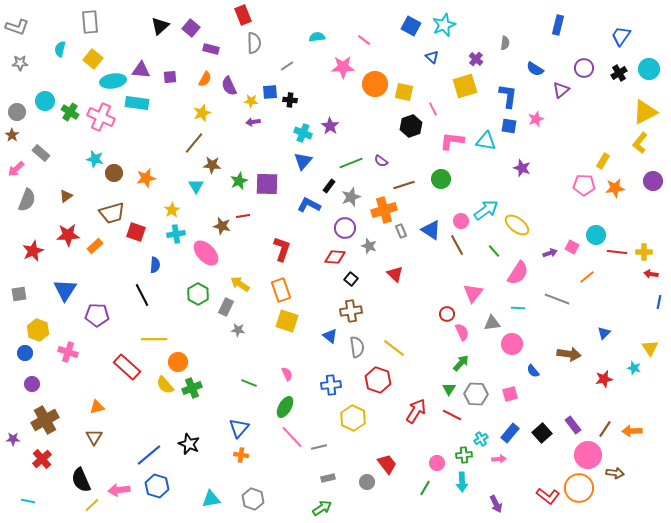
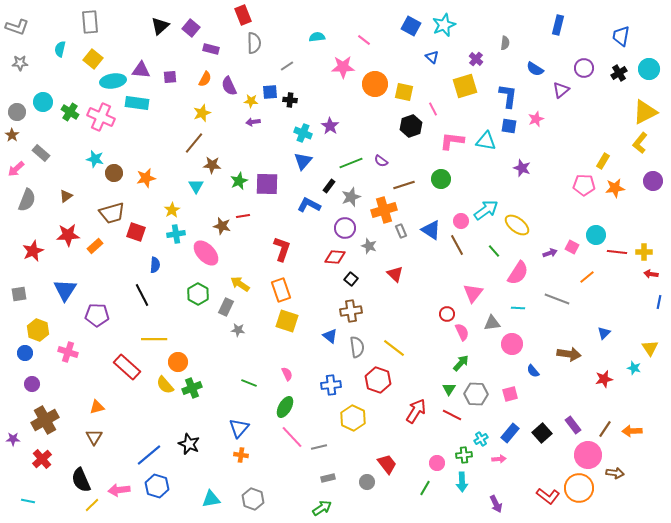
blue trapezoid at (621, 36): rotated 25 degrees counterclockwise
cyan circle at (45, 101): moved 2 px left, 1 px down
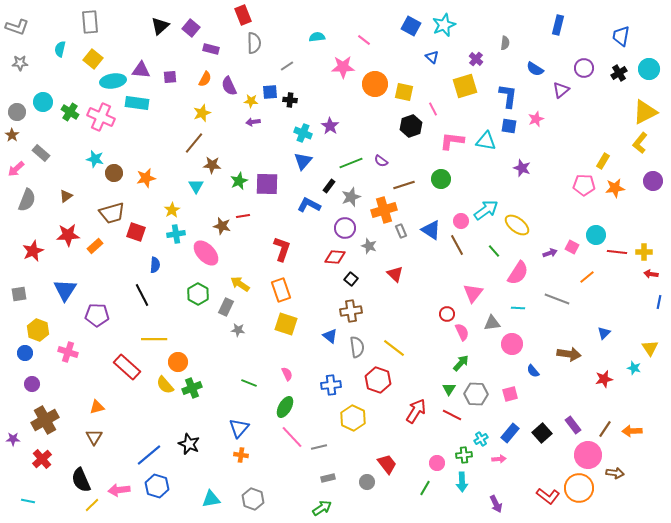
yellow square at (287, 321): moved 1 px left, 3 px down
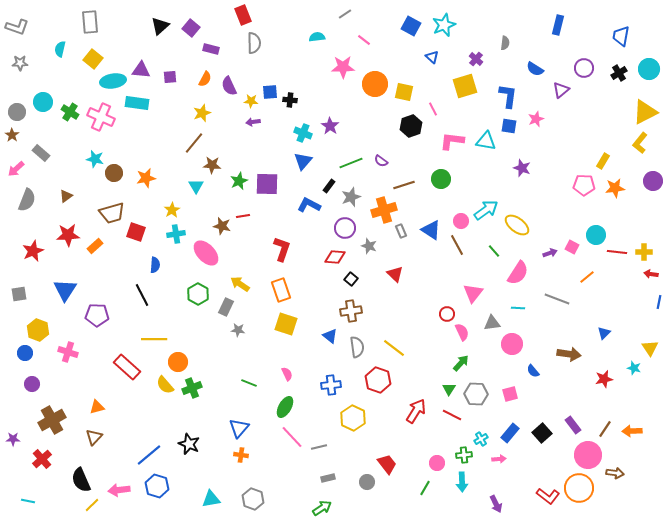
gray line at (287, 66): moved 58 px right, 52 px up
brown cross at (45, 420): moved 7 px right
brown triangle at (94, 437): rotated 12 degrees clockwise
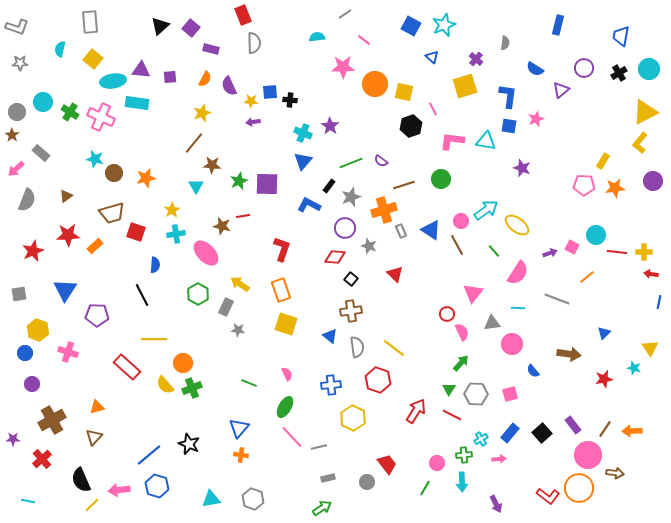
orange circle at (178, 362): moved 5 px right, 1 px down
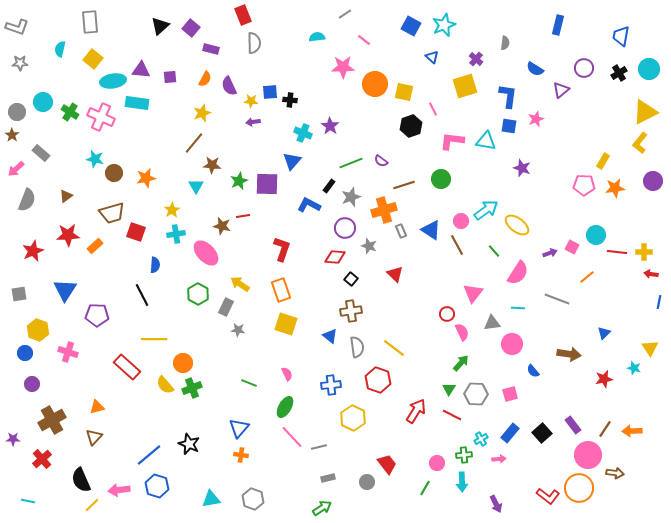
blue triangle at (303, 161): moved 11 px left
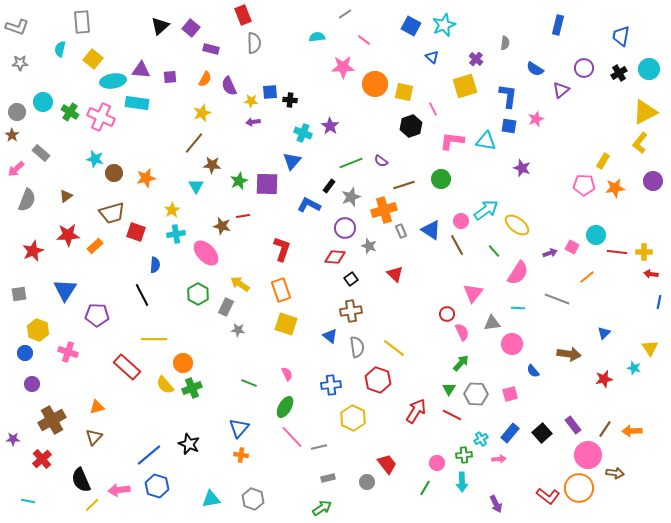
gray rectangle at (90, 22): moved 8 px left
black square at (351, 279): rotated 16 degrees clockwise
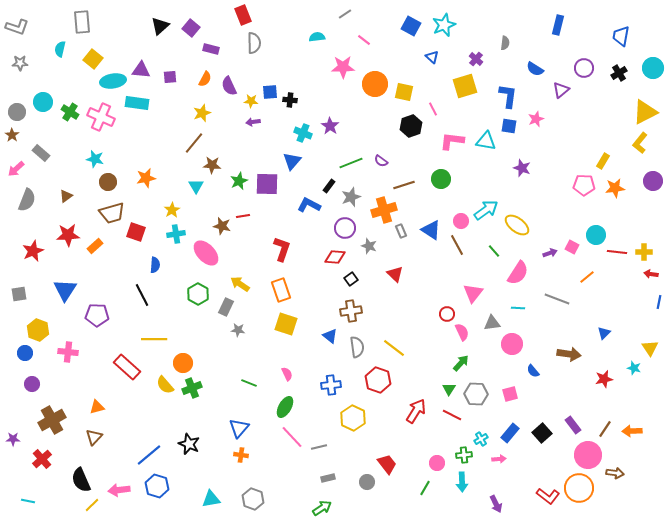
cyan circle at (649, 69): moved 4 px right, 1 px up
brown circle at (114, 173): moved 6 px left, 9 px down
pink cross at (68, 352): rotated 12 degrees counterclockwise
